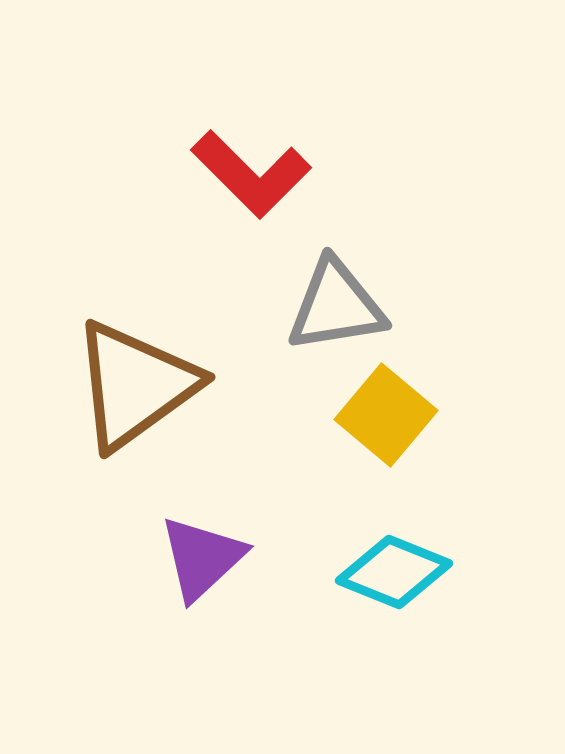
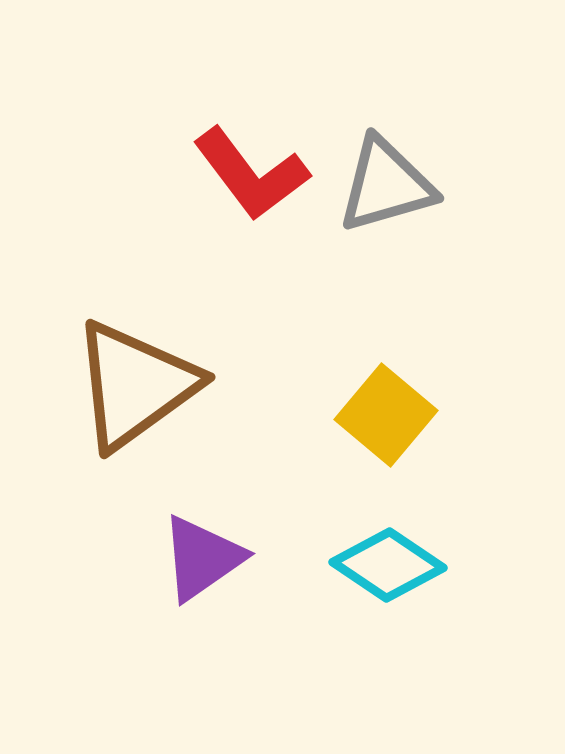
red L-shape: rotated 8 degrees clockwise
gray triangle: moved 50 px right, 121 px up; rotated 7 degrees counterclockwise
purple triangle: rotated 8 degrees clockwise
cyan diamond: moved 6 px left, 7 px up; rotated 12 degrees clockwise
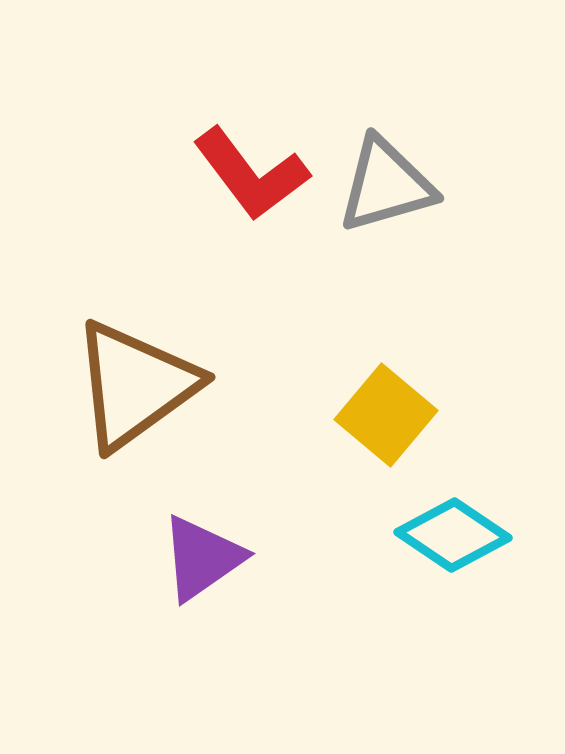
cyan diamond: moved 65 px right, 30 px up
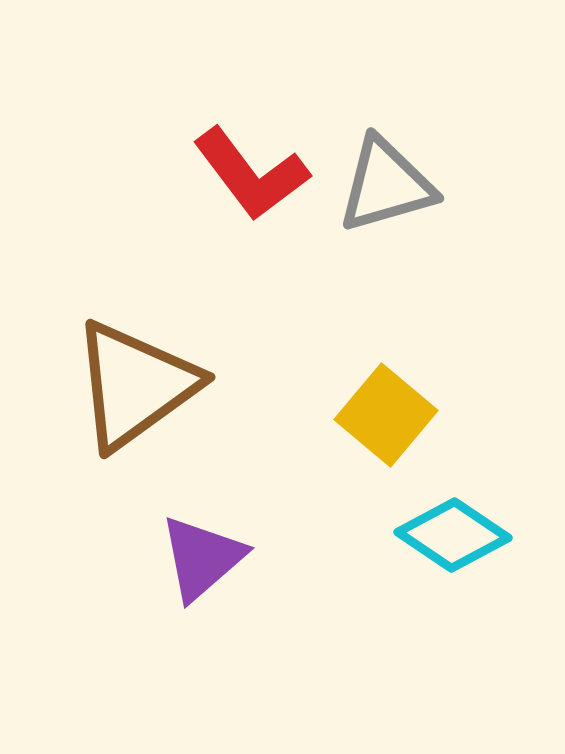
purple triangle: rotated 6 degrees counterclockwise
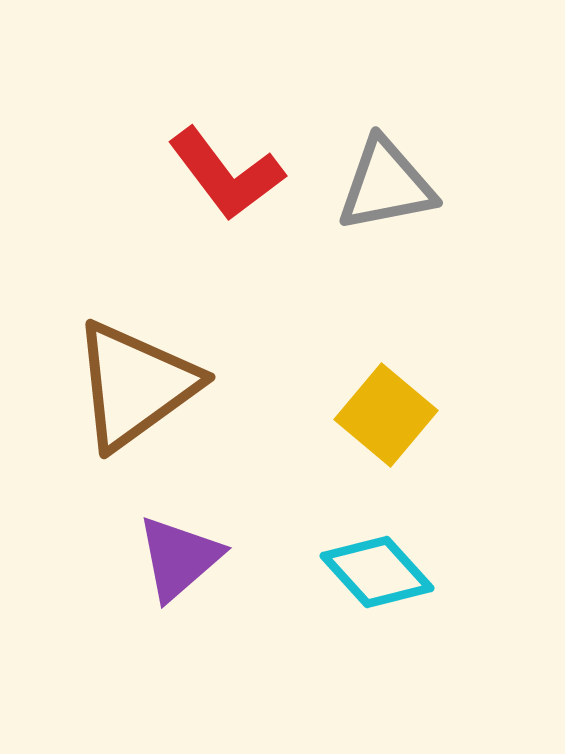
red L-shape: moved 25 px left
gray triangle: rotated 5 degrees clockwise
cyan diamond: moved 76 px left, 37 px down; rotated 14 degrees clockwise
purple triangle: moved 23 px left
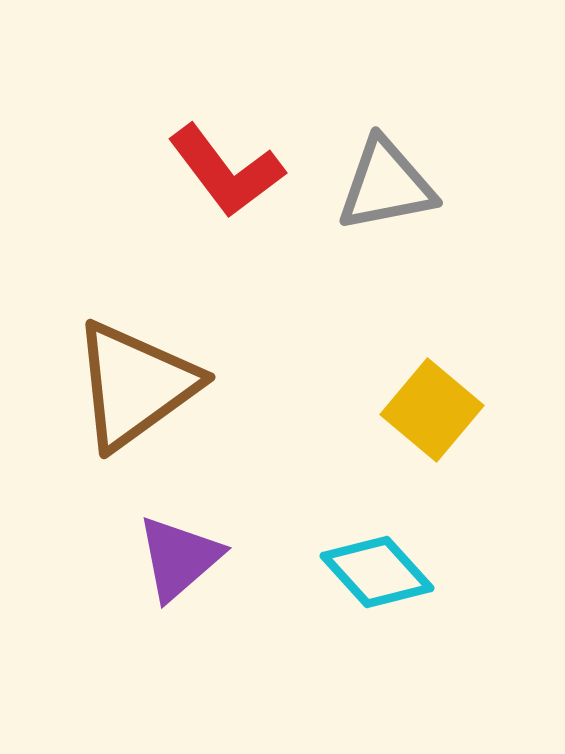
red L-shape: moved 3 px up
yellow square: moved 46 px right, 5 px up
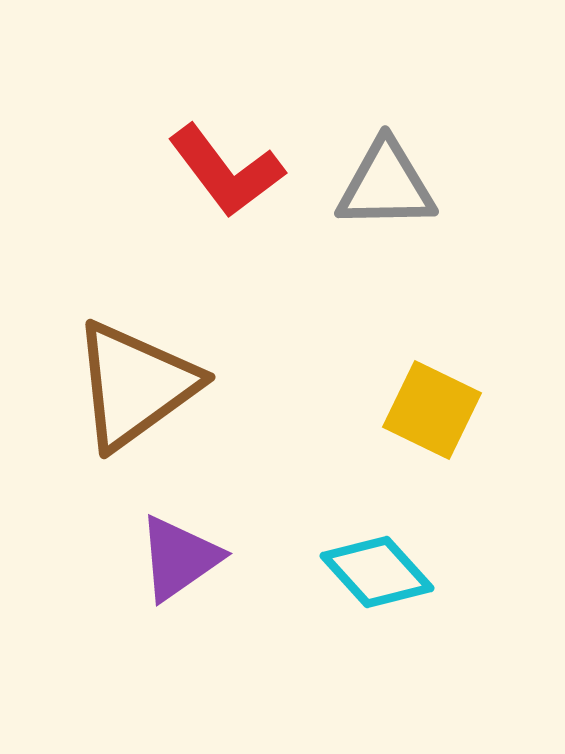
gray triangle: rotated 10 degrees clockwise
yellow square: rotated 14 degrees counterclockwise
purple triangle: rotated 6 degrees clockwise
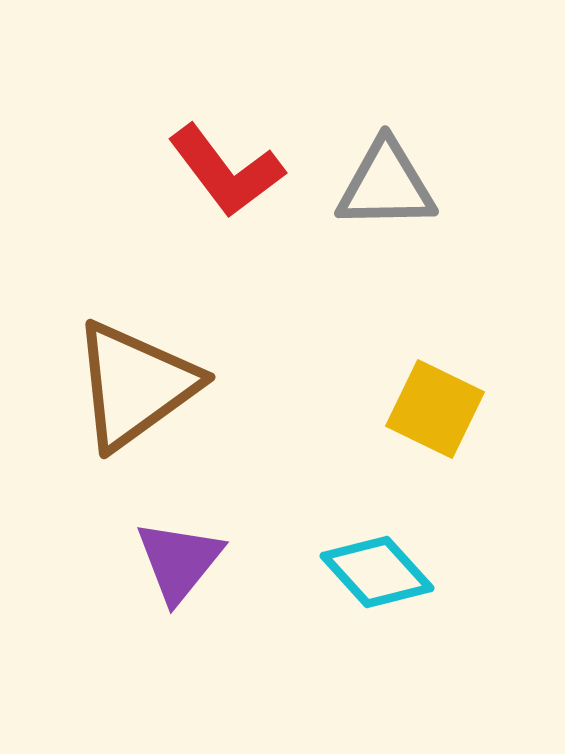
yellow square: moved 3 px right, 1 px up
purple triangle: moved 3 px down; rotated 16 degrees counterclockwise
